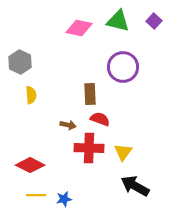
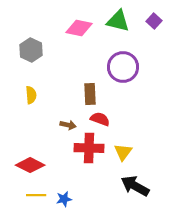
gray hexagon: moved 11 px right, 12 px up
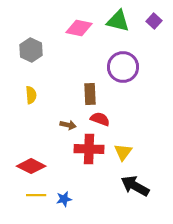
red cross: moved 1 px down
red diamond: moved 1 px right, 1 px down
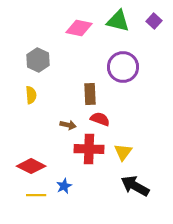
gray hexagon: moved 7 px right, 10 px down
blue star: moved 13 px up; rotated 14 degrees counterclockwise
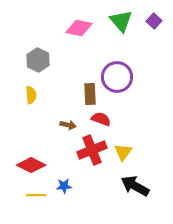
green triangle: moved 3 px right; rotated 35 degrees clockwise
purple circle: moved 6 px left, 10 px down
red semicircle: moved 1 px right
red cross: moved 3 px right, 1 px down; rotated 24 degrees counterclockwise
red diamond: moved 1 px up
blue star: rotated 21 degrees clockwise
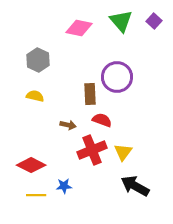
yellow semicircle: moved 4 px right, 1 px down; rotated 72 degrees counterclockwise
red semicircle: moved 1 px right, 1 px down
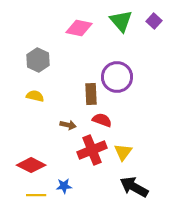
brown rectangle: moved 1 px right
black arrow: moved 1 px left, 1 px down
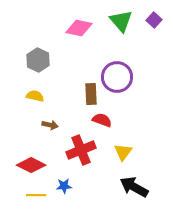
purple square: moved 1 px up
brown arrow: moved 18 px left
red cross: moved 11 px left
